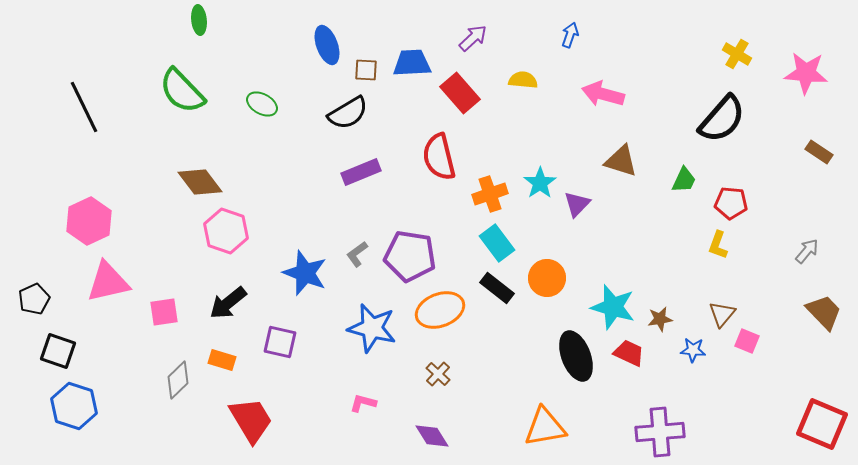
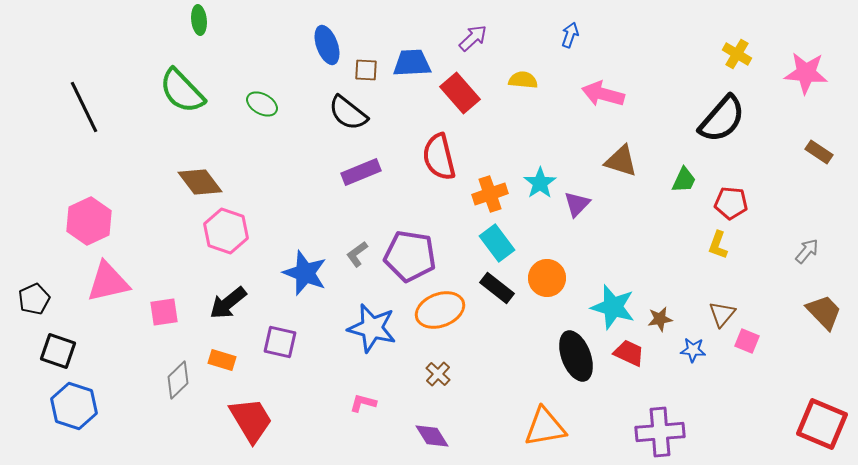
black semicircle at (348, 113): rotated 69 degrees clockwise
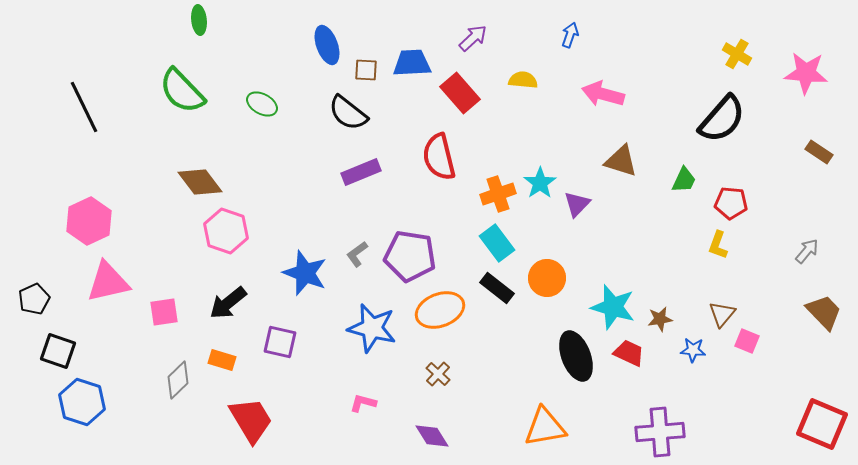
orange cross at (490, 194): moved 8 px right
blue hexagon at (74, 406): moved 8 px right, 4 px up
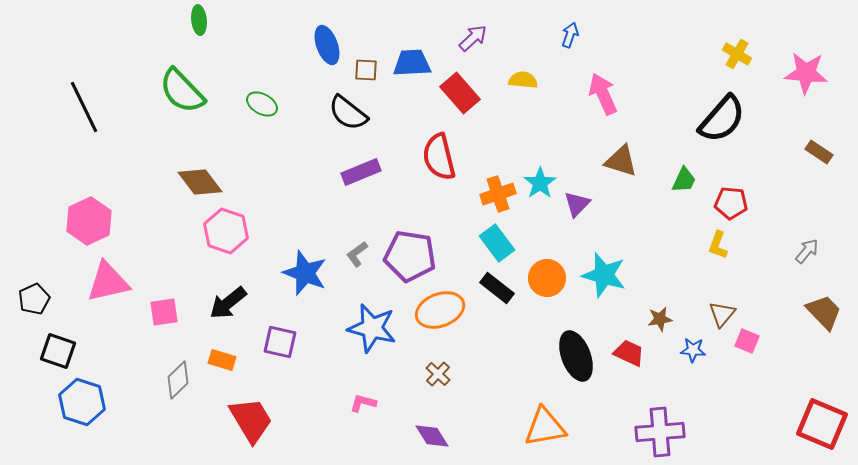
pink arrow at (603, 94): rotated 51 degrees clockwise
cyan star at (613, 307): moved 9 px left, 32 px up
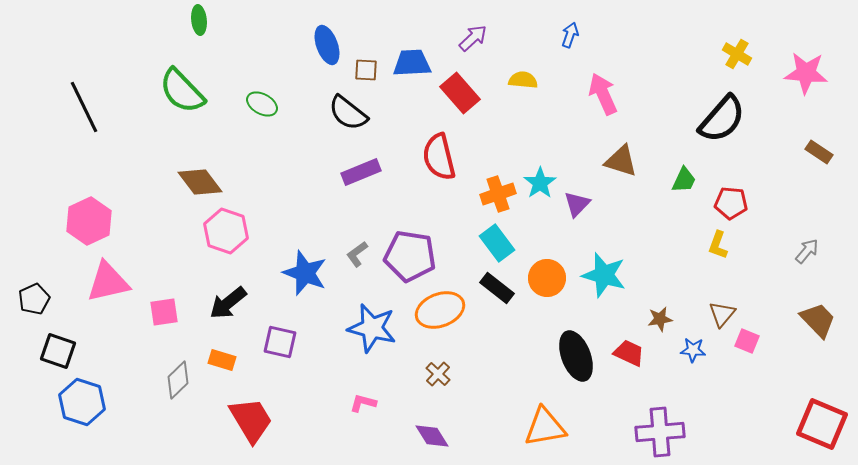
brown trapezoid at (824, 312): moved 6 px left, 8 px down
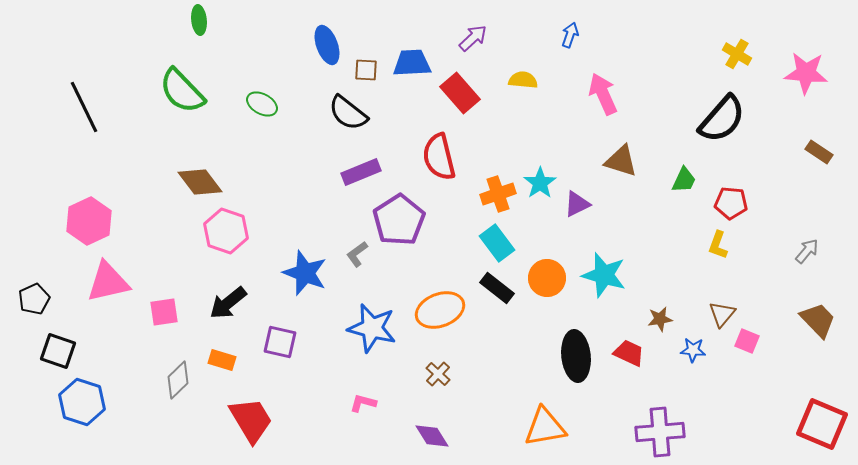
purple triangle at (577, 204): rotated 20 degrees clockwise
purple pentagon at (410, 256): moved 11 px left, 36 px up; rotated 30 degrees clockwise
black ellipse at (576, 356): rotated 15 degrees clockwise
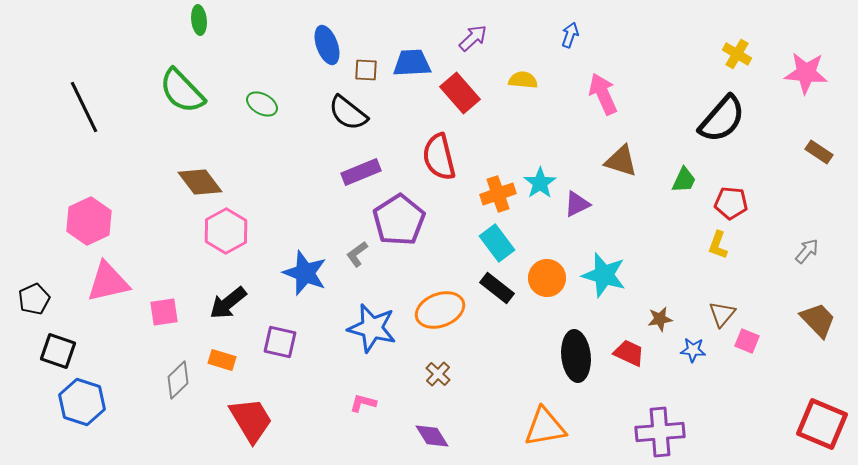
pink hexagon at (226, 231): rotated 12 degrees clockwise
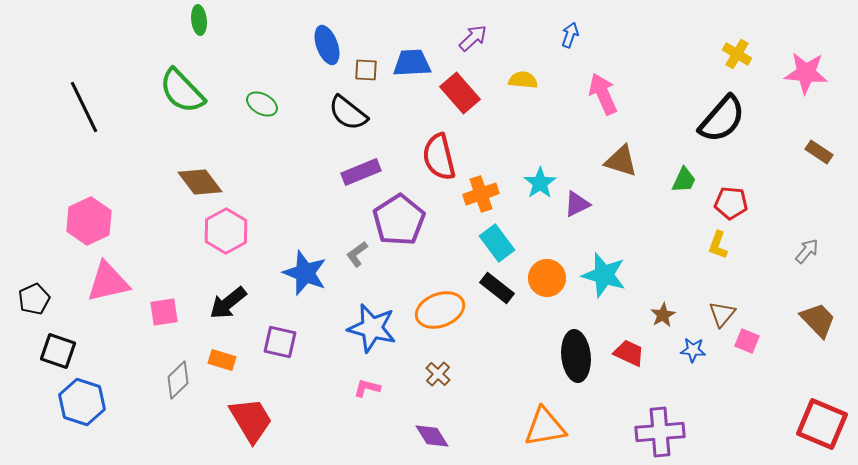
orange cross at (498, 194): moved 17 px left
brown star at (660, 319): moved 3 px right, 4 px up; rotated 20 degrees counterclockwise
pink L-shape at (363, 403): moved 4 px right, 15 px up
